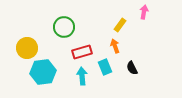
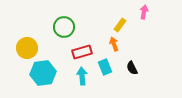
orange arrow: moved 1 px left, 2 px up
cyan hexagon: moved 1 px down
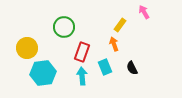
pink arrow: rotated 40 degrees counterclockwise
red rectangle: rotated 54 degrees counterclockwise
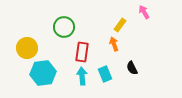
red rectangle: rotated 12 degrees counterclockwise
cyan rectangle: moved 7 px down
